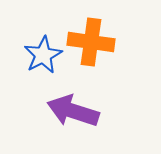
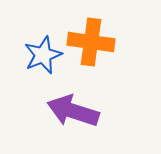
blue star: rotated 6 degrees clockwise
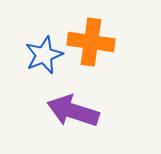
blue star: moved 1 px right
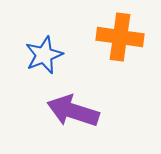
orange cross: moved 29 px right, 5 px up
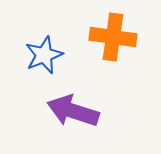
orange cross: moved 7 px left
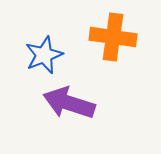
purple arrow: moved 4 px left, 8 px up
